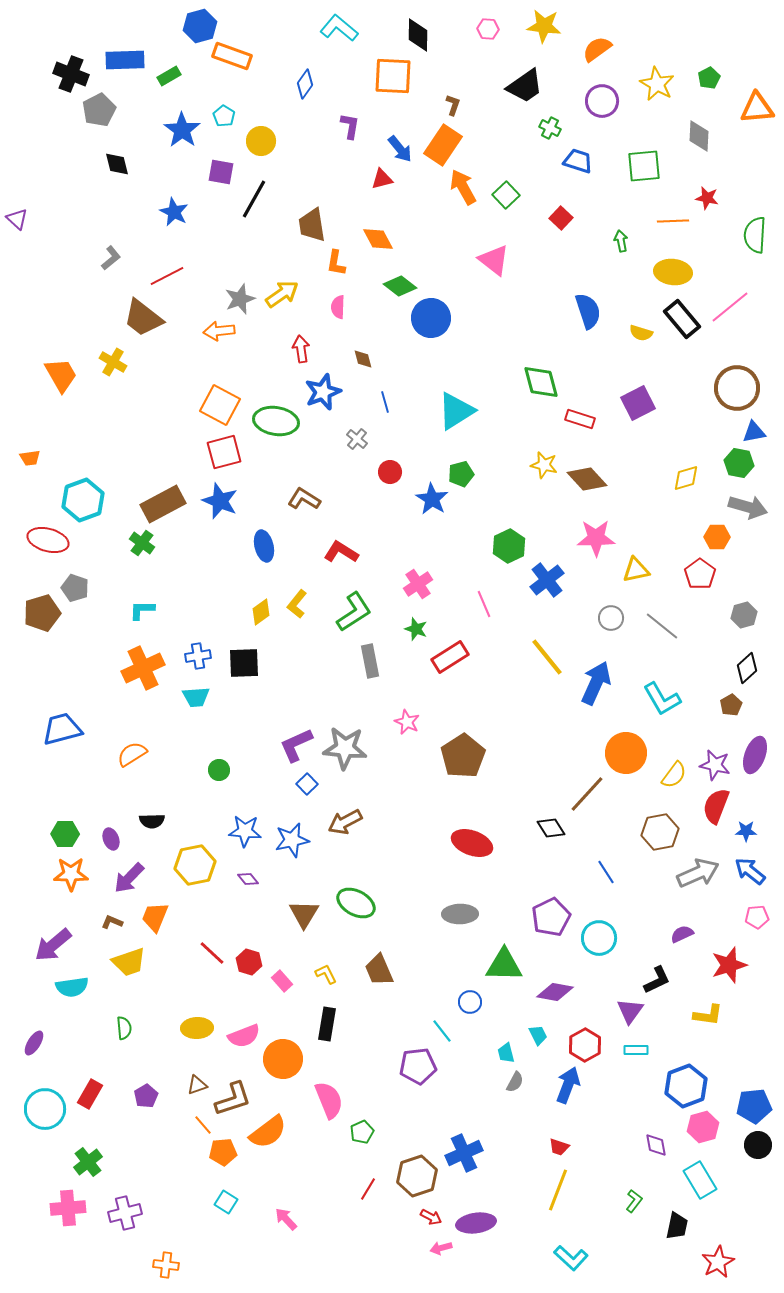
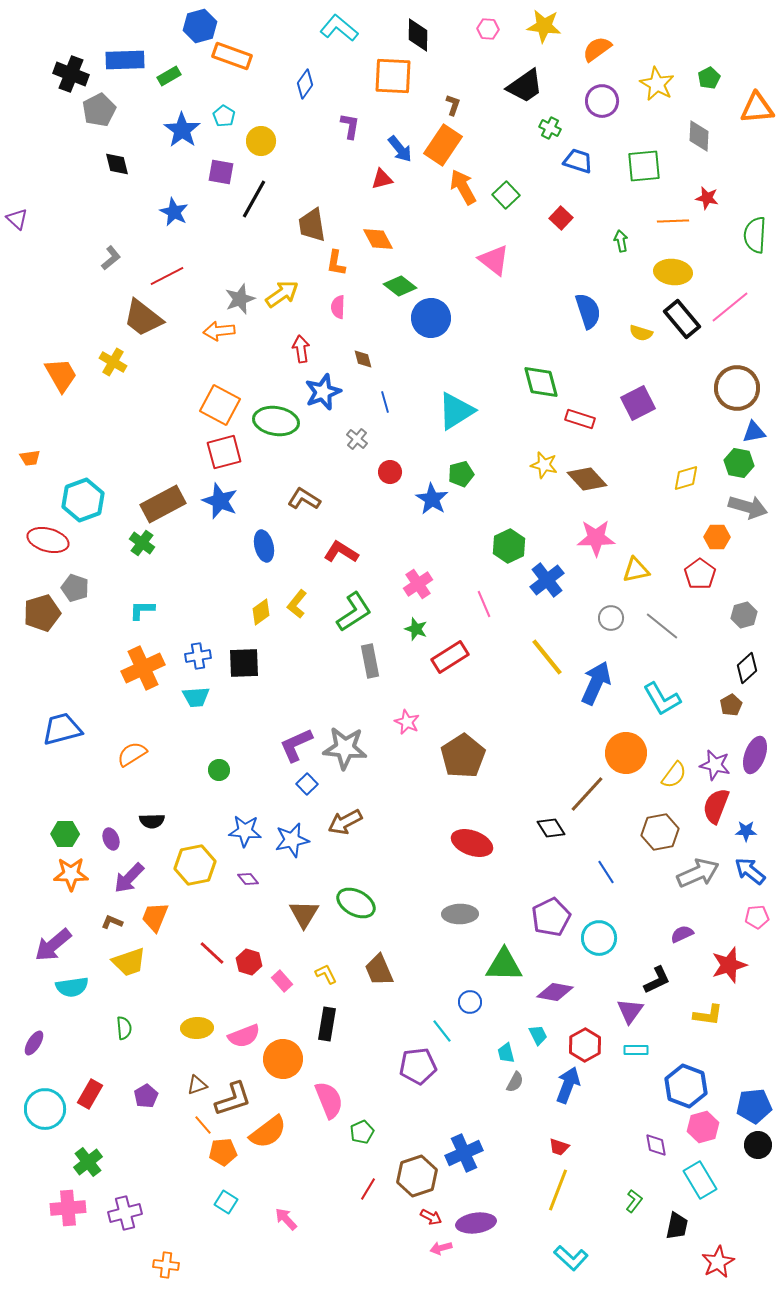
blue hexagon at (686, 1086): rotated 18 degrees counterclockwise
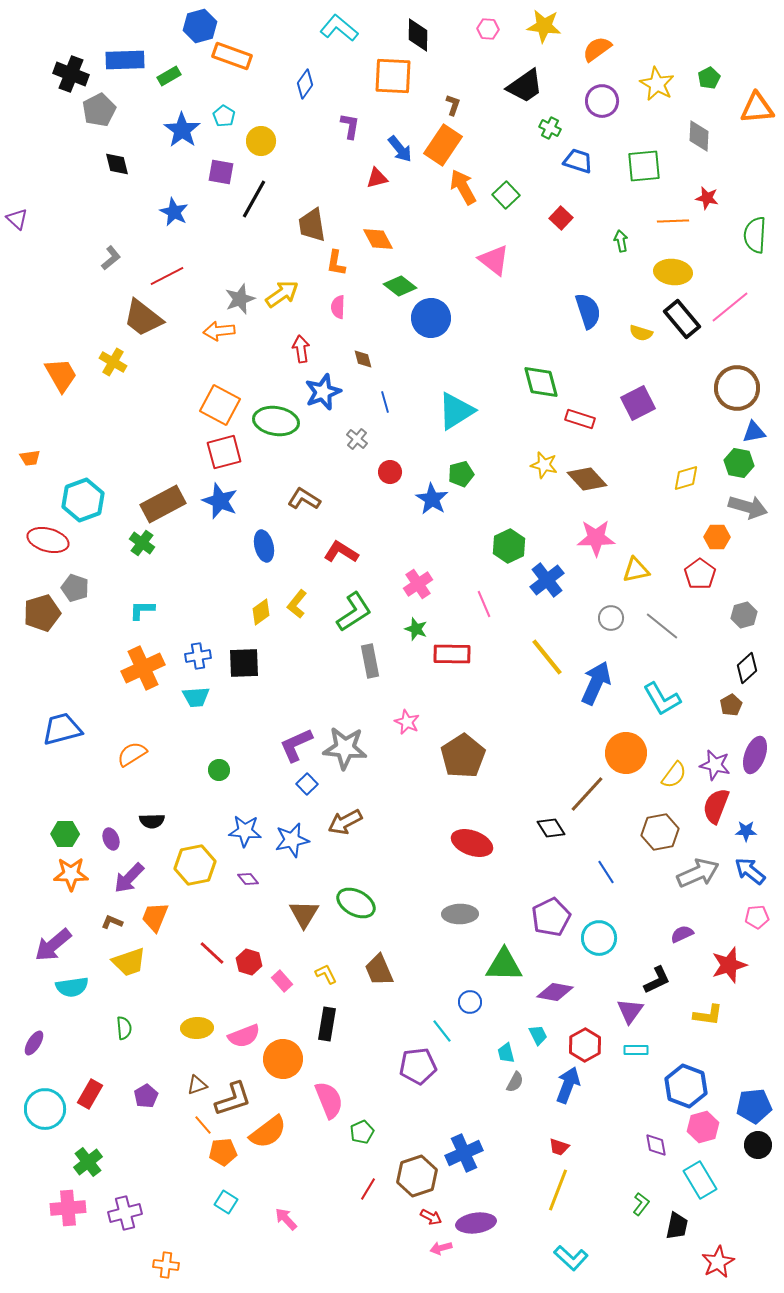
red triangle at (382, 179): moved 5 px left, 1 px up
red rectangle at (450, 657): moved 2 px right, 3 px up; rotated 33 degrees clockwise
green L-shape at (634, 1201): moved 7 px right, 3 px down
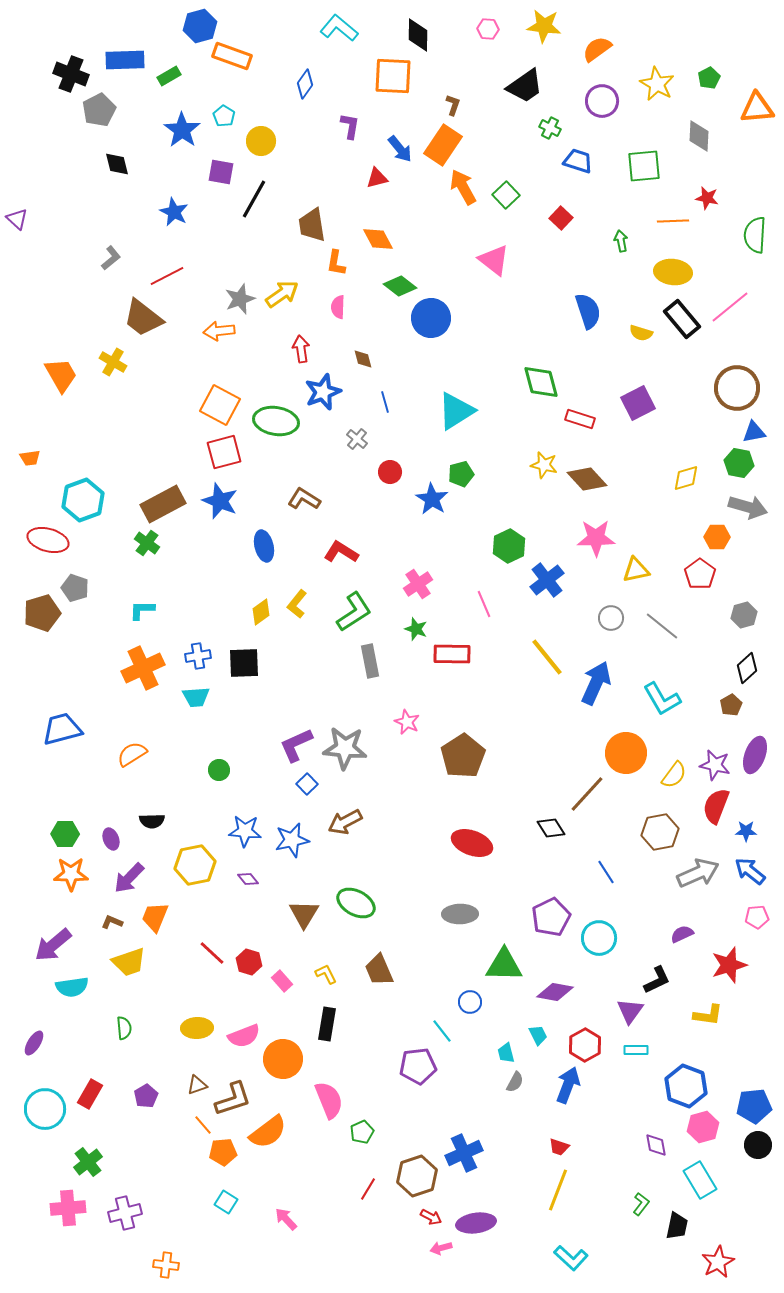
green cross at (142, 543): moved 5 px right
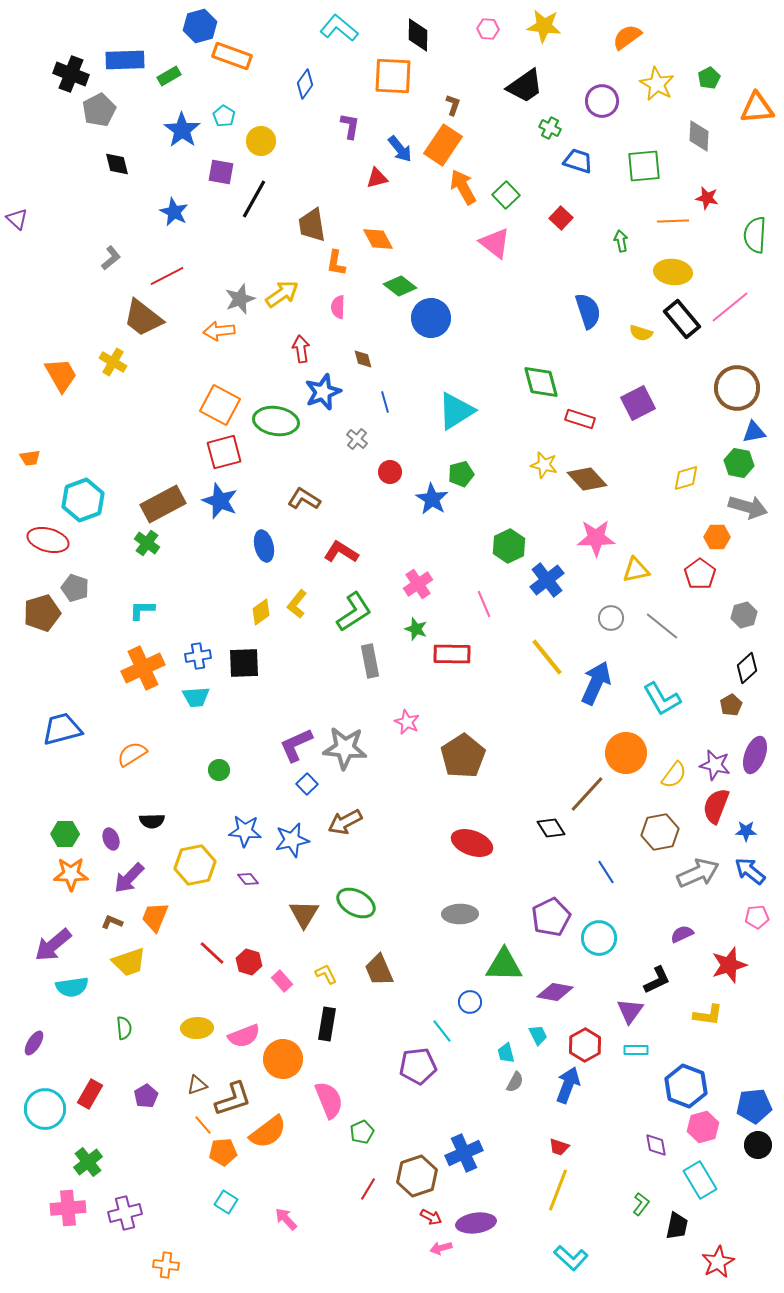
orange semicircle at (597, 49): moved 30 px right, 12 px up
pink triangle at (494, 260): moved 1 px right, 17 px up
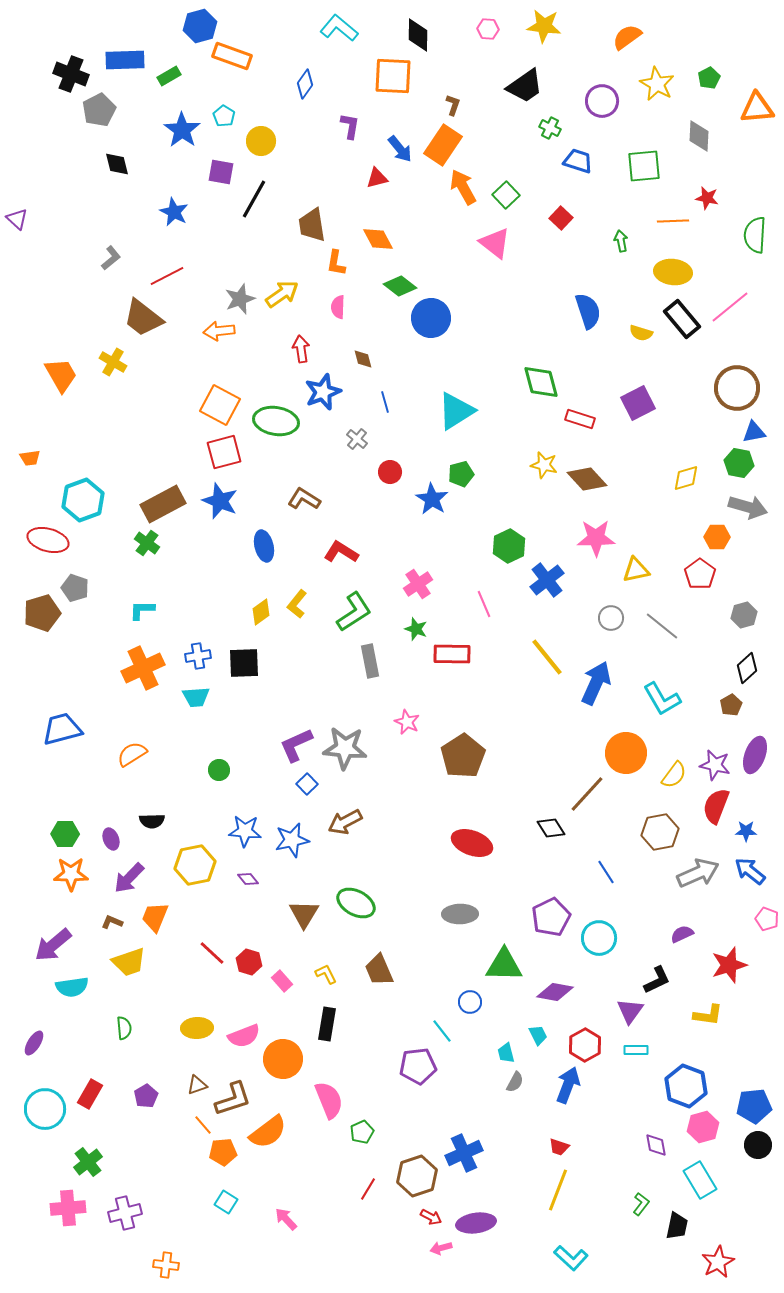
pink pentagon at (757, 917): moved 10 px right, 2 px down; rotated 25 degrees clockwise
